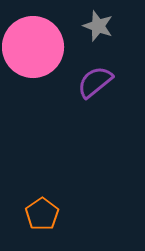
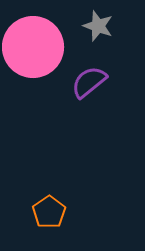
purple semicircle: moved 6 px left
orange pentagon: moved 7 px right, 2 px up
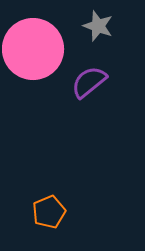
pink circle: moved 2 px down
orange pentagon: rotated 12 degrees clockwise
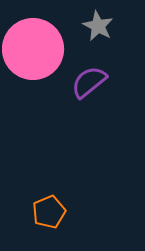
gray star: rotated 8 degrees clockwise
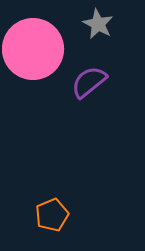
gray star: moved 2 px up
orange pentagon: moved 3 px right, 3 px down
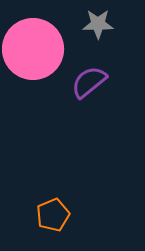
gray star: rotated 28 degrees counterclockwise
orange pentagon: moved 1 px right
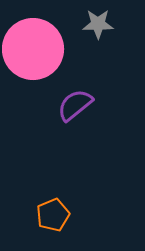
purple semicircle: moved 14 px left, 23 px down
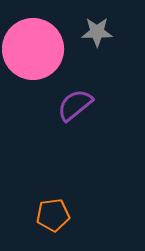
gray star: moved 1 px left, 8 px down
orange pentagon: rotated 16 degrees clockwise
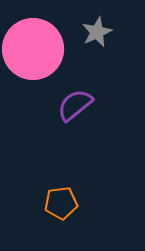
gray star: rotated 24 degrees counterclockwise
orange pentagon: moved 8 px right, 12 px up
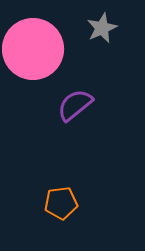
gray star: moved 5 px right, 4 px up
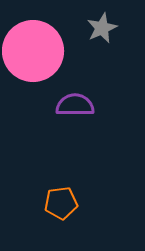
pink circle: moved 2 px down
purple semicircle: rotated 39 degrees clockwise
